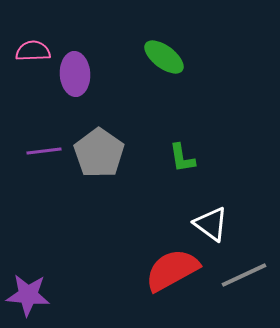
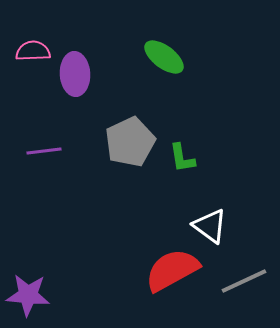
gray pentagon: moved 31 px right, 11 px up; rotated 12 degrees clockwise
white triangle: moved 1 px left, 2 px down
gray line: moved 6 px down
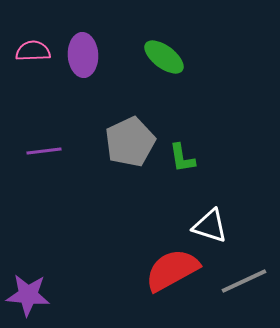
purple ellipse: moved 8 px right, 19 px up
white triangle: rotated 18 degrees counterclockwise
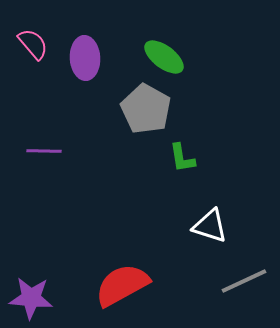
pink semicircle: moved 7 px up; rotated 52 degrees clockwise
purple ellipse: moved 2 px right, 3 px down
gray pentagon: moved 16 px right, 33 px up; rotated 18 degrees counterclockwise
purple line: rotated 8 degrees clockwise
red semicircle: moved 50 px left, 15 px down
purple star: moved 3 px right, 3 px down
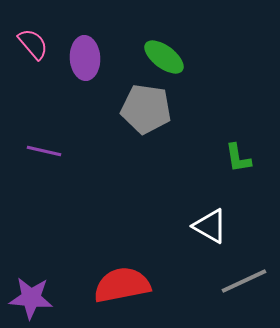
gray pentagon: rotated 21 degrees counterclockwise
purple line: rotated 12 degrees clockwise
green L-shape: moved 56 px right
white triangle: rotated 12 degrees clockwise
red semicircle: rotated 18 degrees clockwise
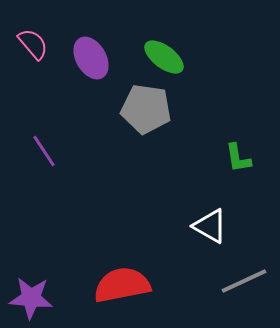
purple ellipse: moved 6 px right; rotated 27 degrees counterclockwise
purple line: rotated 44 degrees clockwise
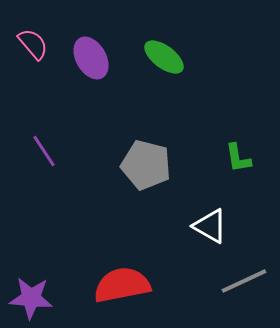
gray pentagon: moved 56 px down; rotated 6 degrees clockwise
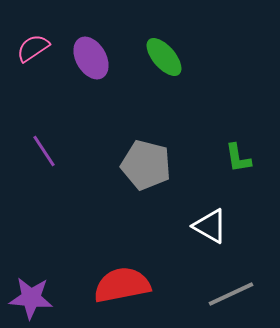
pink semicircle: moved 4 px down; rotated 84 degrees counterclockwise
green ellipse: rotated 12 degrees clockwise
gray line: moved 13 px left, 13 px down
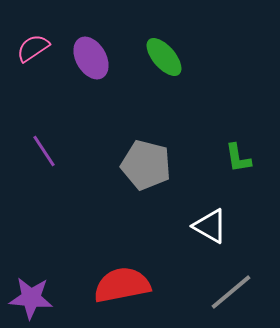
gray line: moved 2 px up; rotated 15 degrees counterclockwise
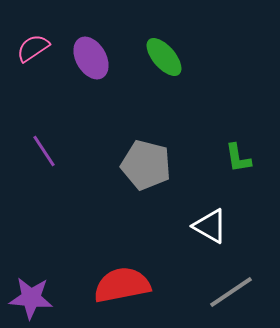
gray line: rotated 6 degrees clockwise
